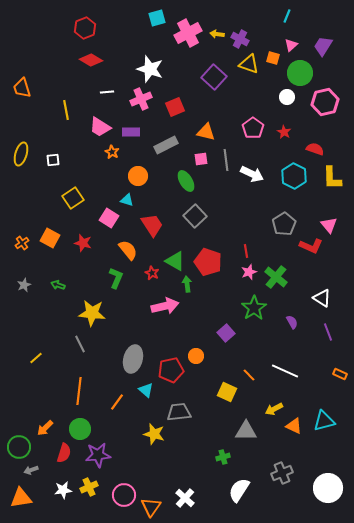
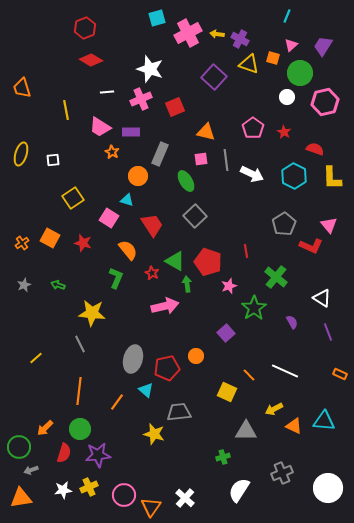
gray rectangle at (166, 145): moved 6 px left, 9 px down; rotated 40 degrees counterclockwise
pink star at (249, 272): moved 20 px left, 14 px down
red pentagon at (171, 370): moved 4 px left, 2 px up
cyan triangle at (324, 421): rotated 20 degrees clockwise
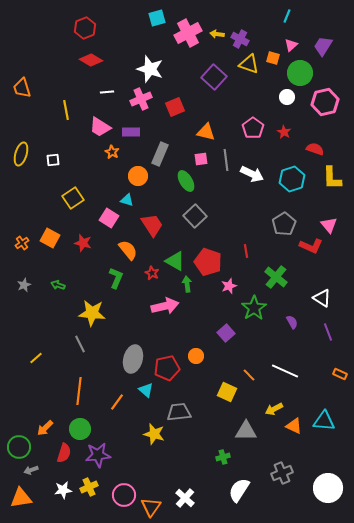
cyan hexagon at (294, 176): moved 2 px left, 3 px down; rotated 15 degrees clockwise
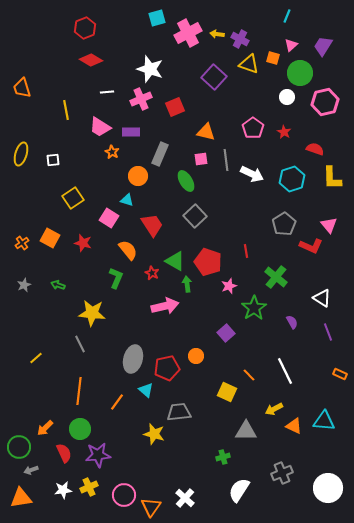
white line at (285, 371): rotated 40 degrees clockwise
red semicircle at (64, 453): rotated 42 degrees counterclockwise
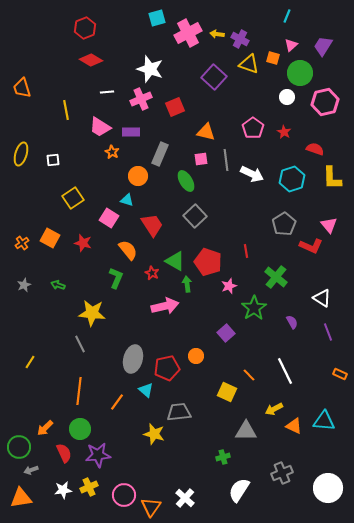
yellow line at (36, 358): moved 6 px left, 4 px down; rotated 16 degrees counterclockwise
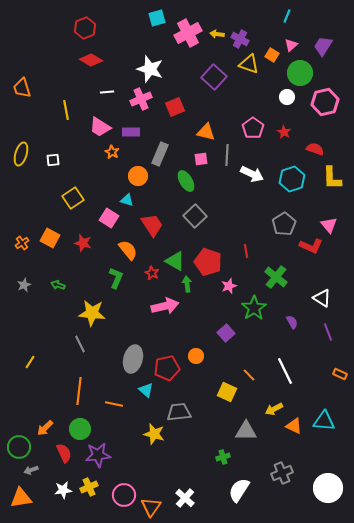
orange square at (273, 58): moved 1 px left, 3 px up; rotated 16 degrees clockwise
gray line at (226, 160): moved 1 px right, 5 px up; rotated 10 degrees clockwise
orange line at (117, 402): moved 3 px left, 2 px down; rotated 66 degrees clockwise
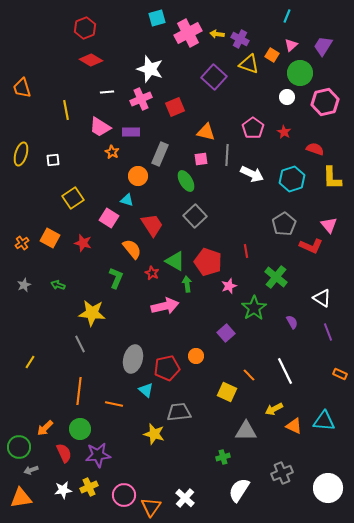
orange semicircle at (128, 250): moved 4 px right, 1 px up
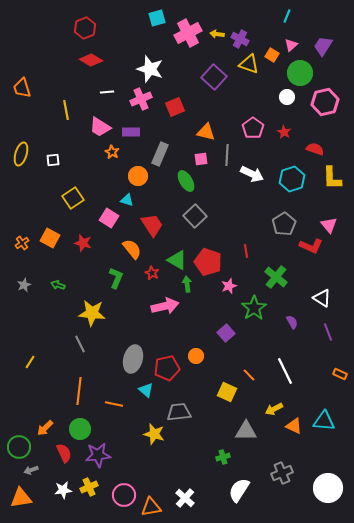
green triangle at (175, 261): moved 2 px right, 1 px up
orange triangle at (151, 507): rotated 45 degrees clockwise
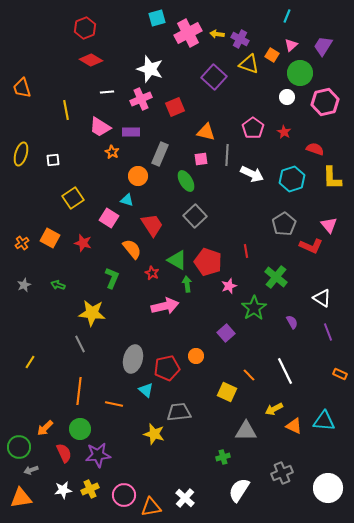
green L-shape at (116, 278): moved 4 px left
yellow cross at (89, 487): moved 1 px right, 2 px down
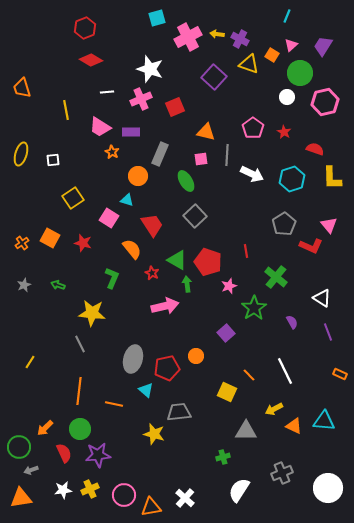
pink cross at (188, 33): moved 4 px down
